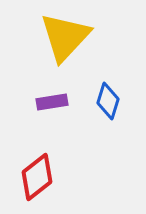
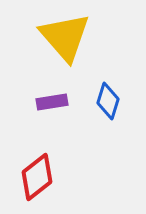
yellow triangle: rotated 24 degrees counterclockwise
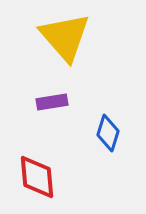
blue diamond: moved 32 px down
red diamond: rotated 57 degrees counterclockwise
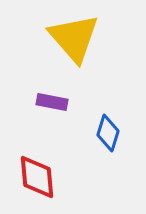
yellow triangle: moved 9 px right, 1 px down
purple rectangle: rotated 20 degrees clockwise
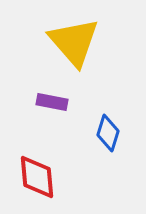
yellow triangle: moved 4 px down
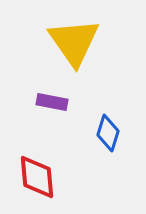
yellow triangle: rotated 6 degrees clockwise
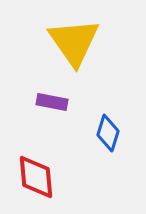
red diamond: moved 1 px left
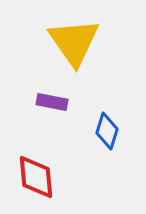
blue diamond: moved 1 px left, 2 px up
